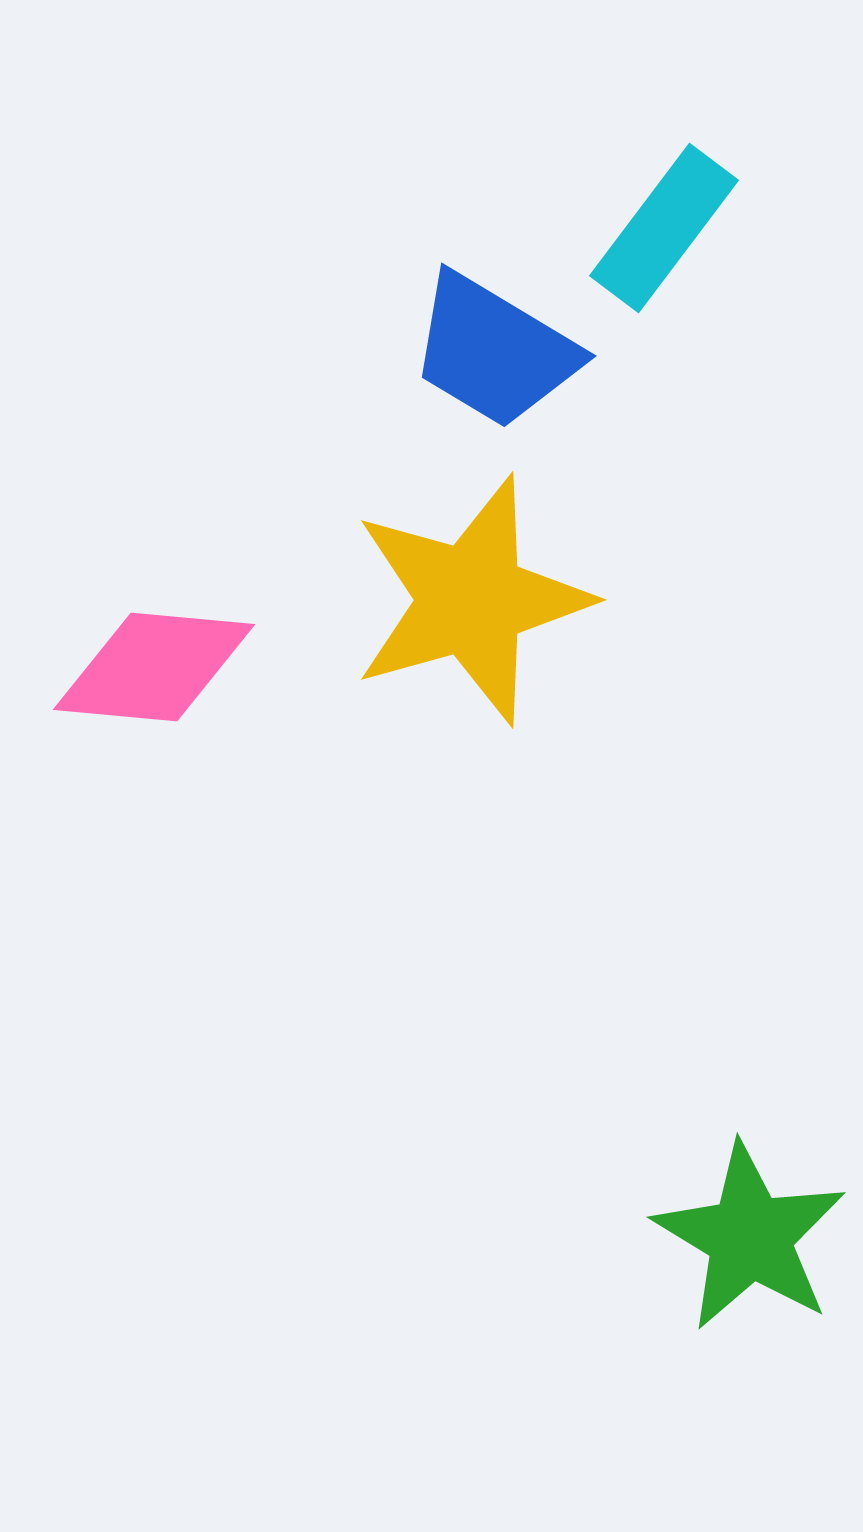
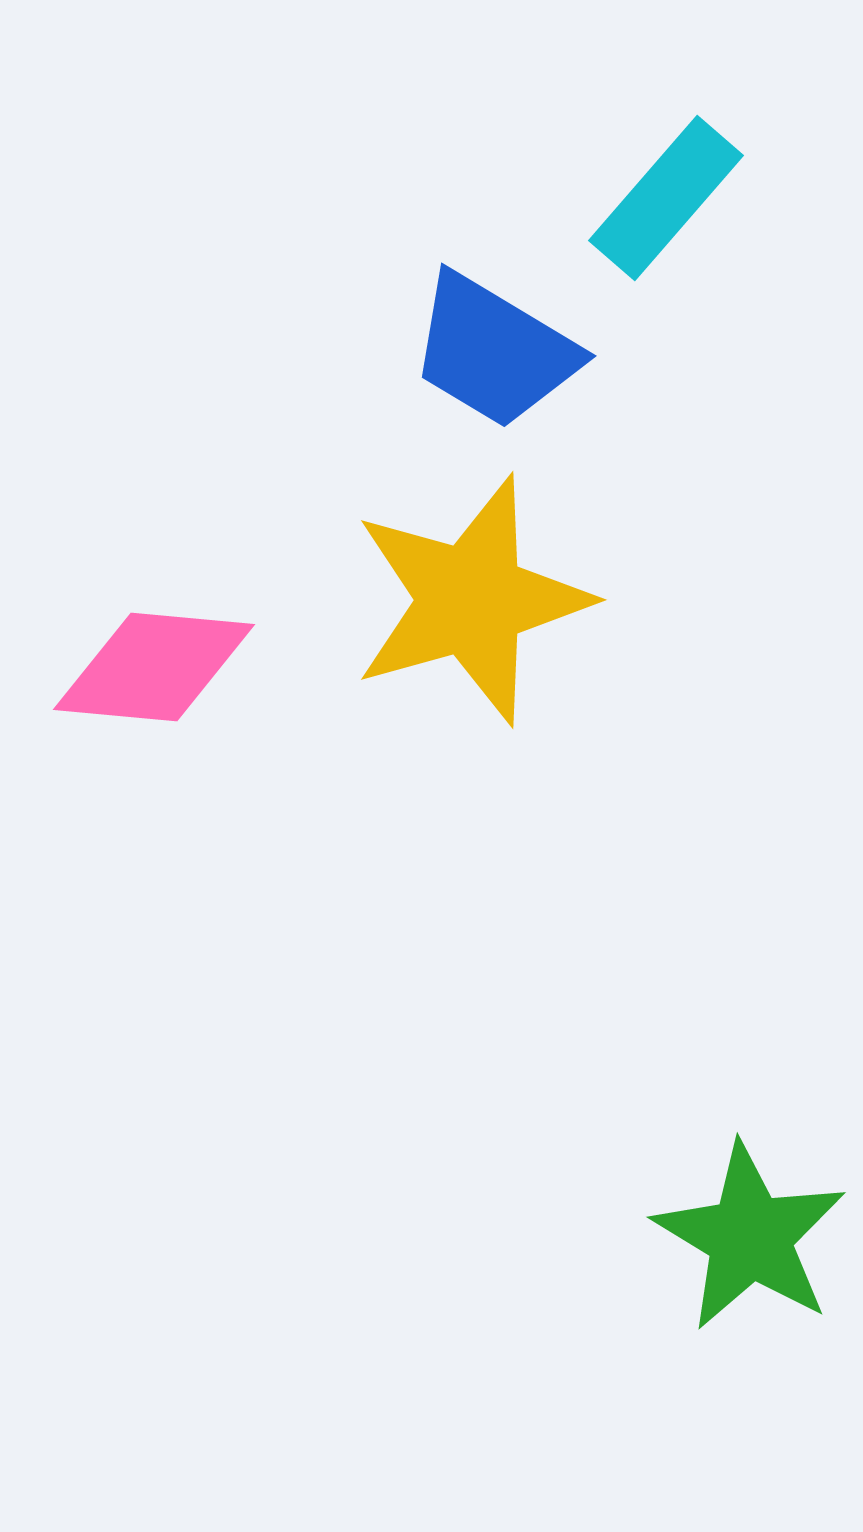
cyan rectangle: moved 2 px right, 30 px up; rotated 4 degrees clockwise
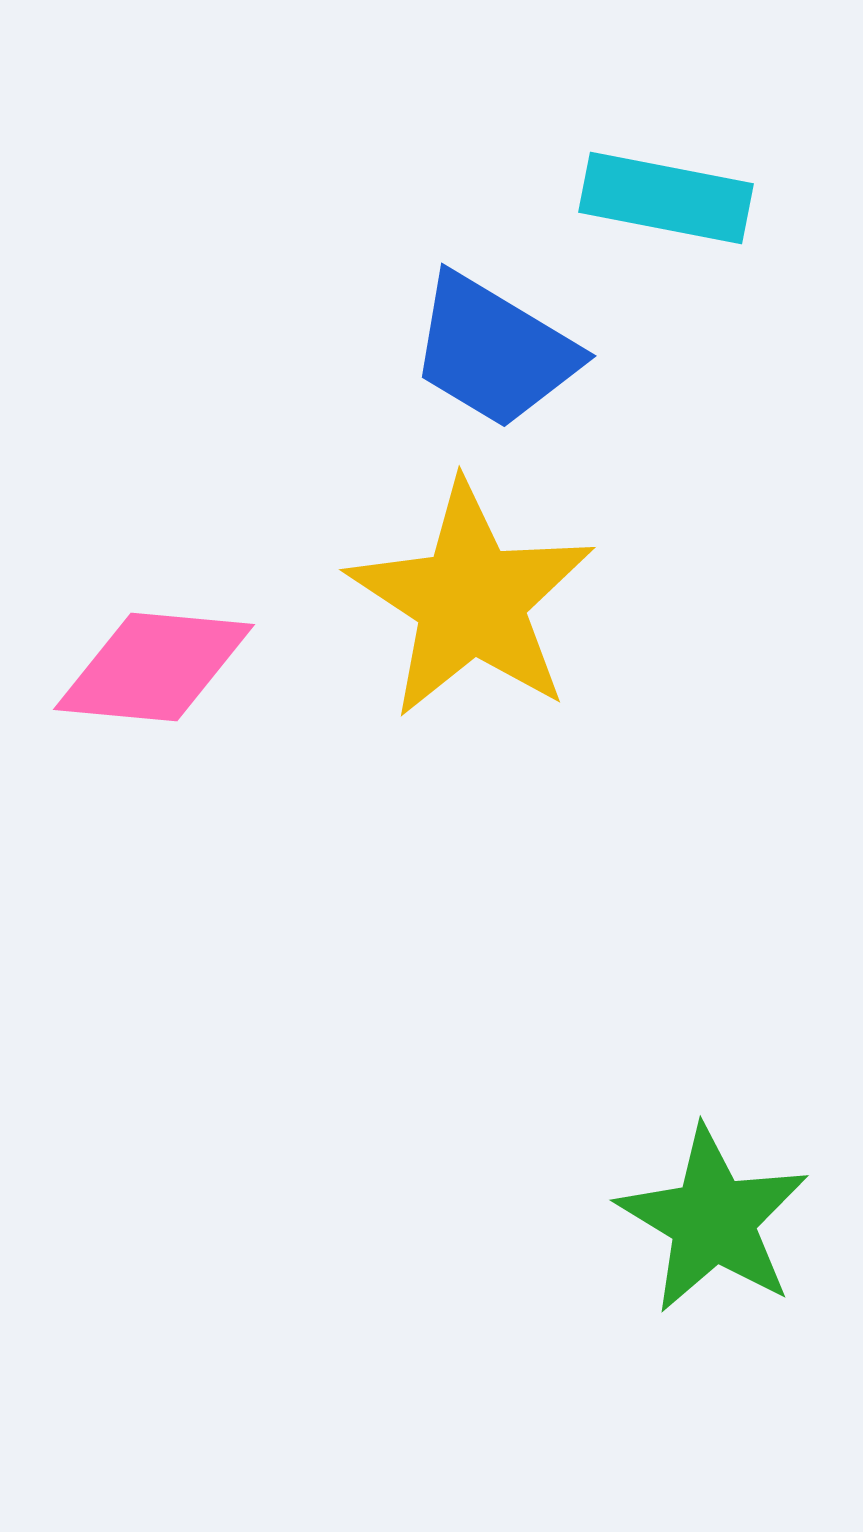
cyan rectangle: rotated 60 degrees clockwise
yellow star: rotated 23 degrees counterclockwise
green star: moved 37 px left, 17 px up
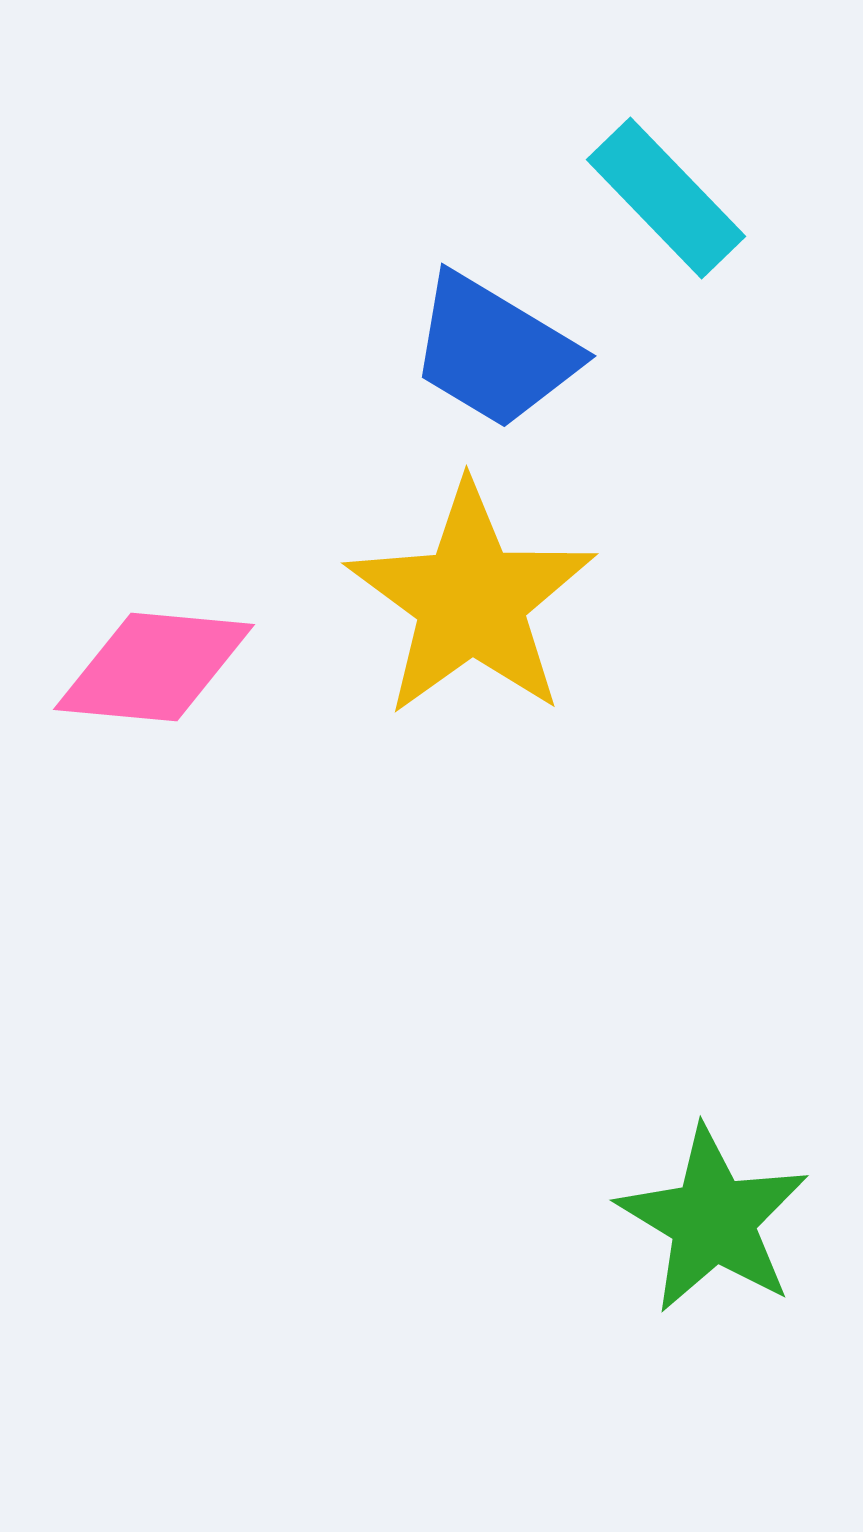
cyan rectangle: rotated 35 degrees clockwise
yellow star: rotated 3 degrees clockwise
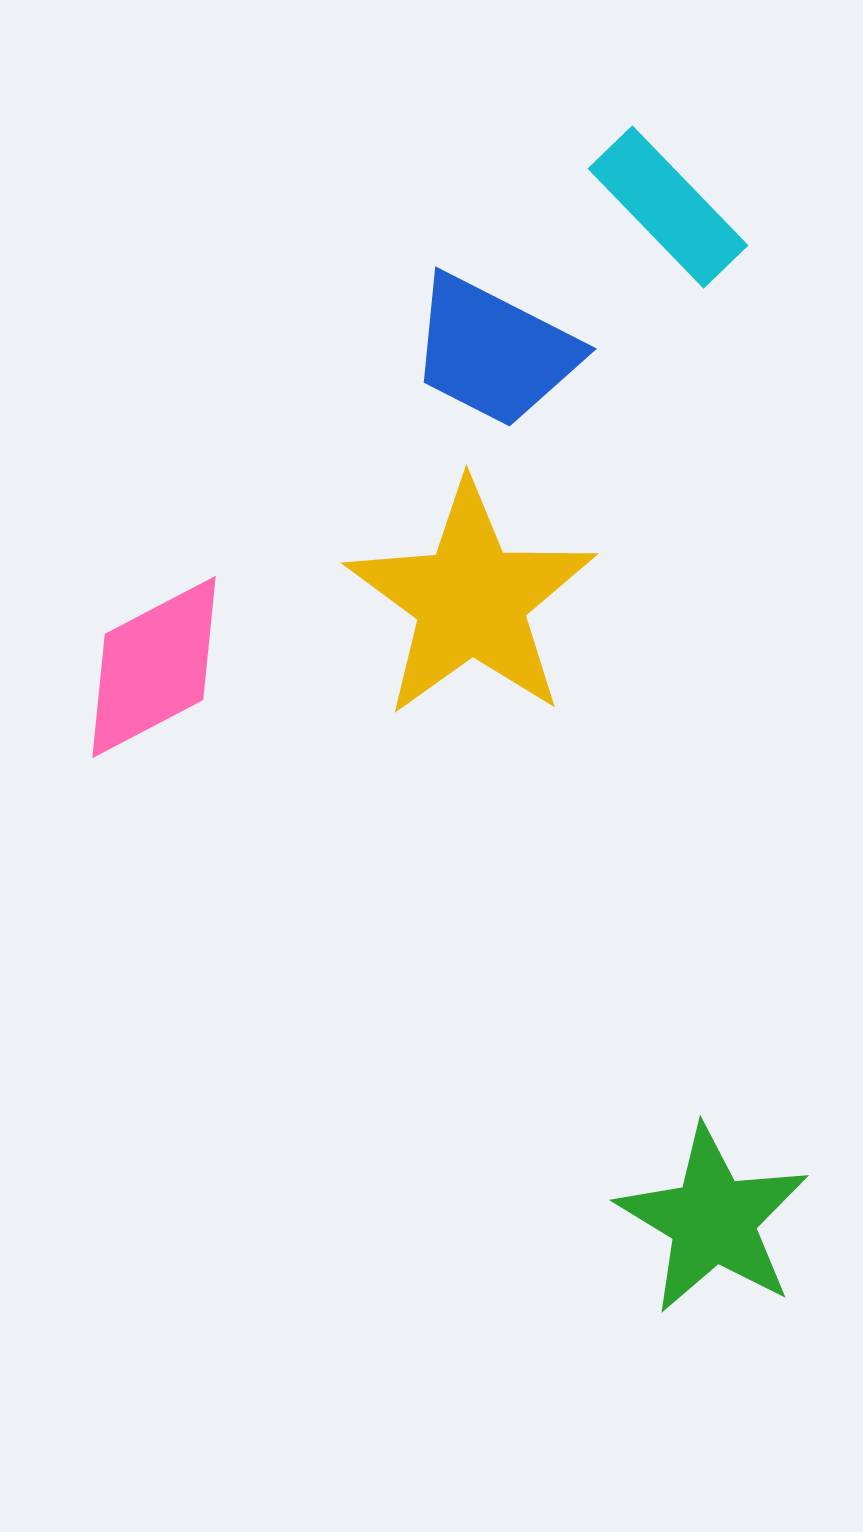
cyan rectangle: moved 2 px right, 9 px down
blue trapezoid: rotated 4 degrees counterclockwise
pink diamond: rotated 33 degrees counterclockwise
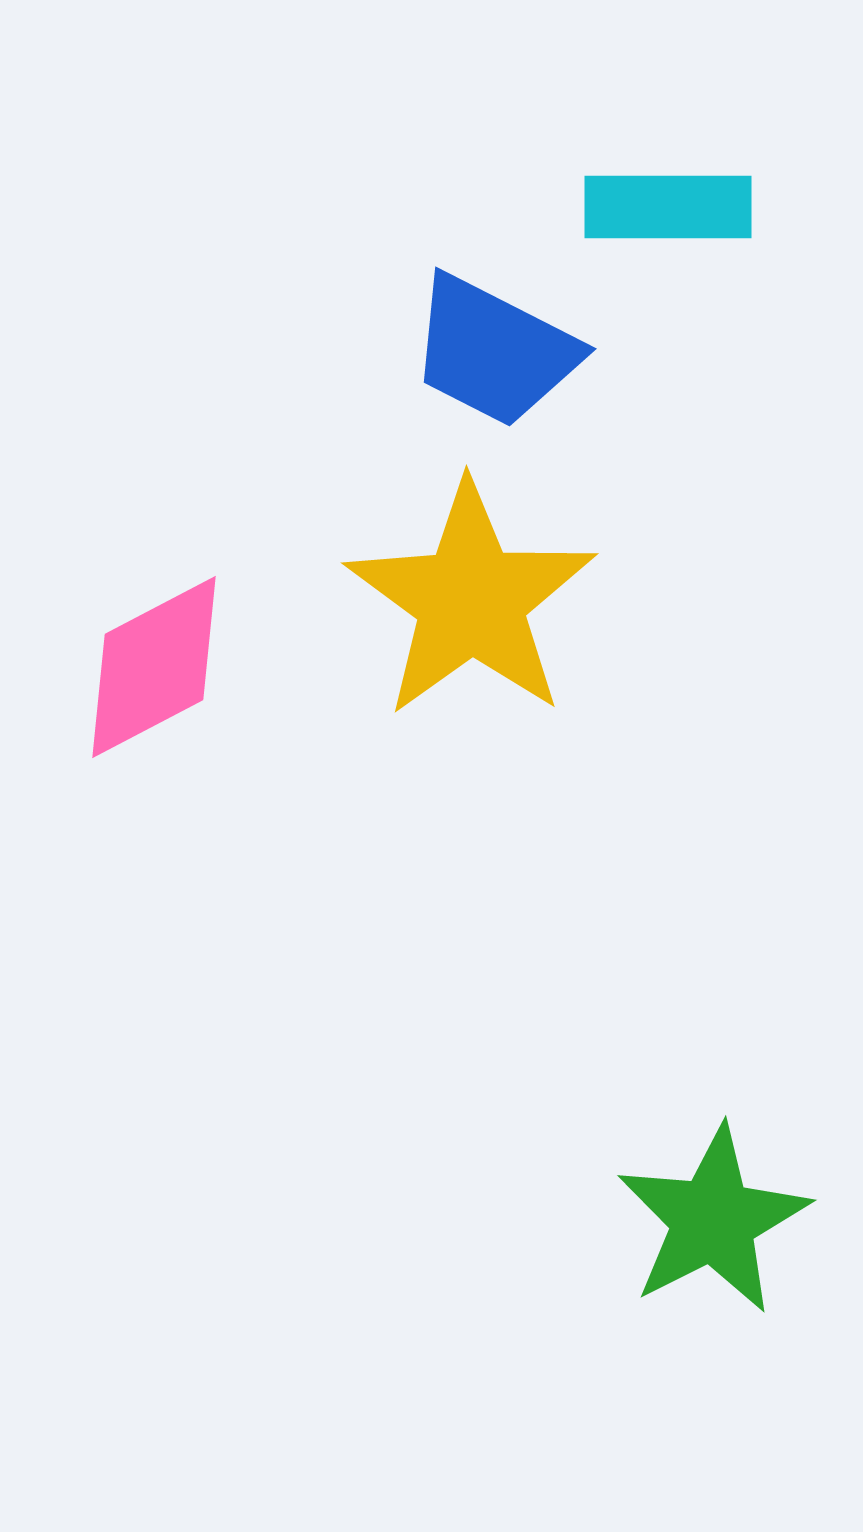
cyan rectangle: rotated 46 degrees counterclockwise
green star: rotated 14 degrees clockwise
